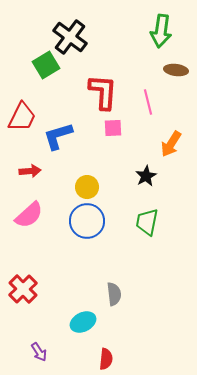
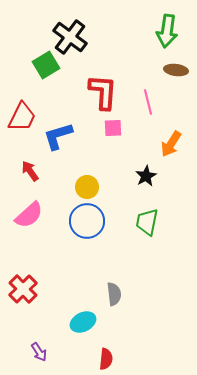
green arrow: moved 6 px right
red arrow: rotated 120 degrees counterclockwise
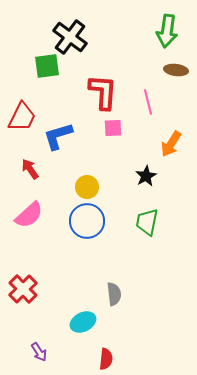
green square: moved 1 px right, 1 px down; rotated 24 degrees clockwise
red arrow: moved 2 px up
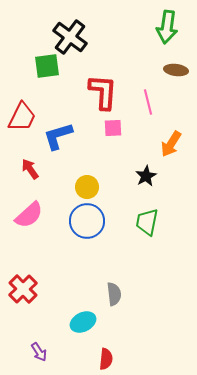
green arrow: moved 4 px up
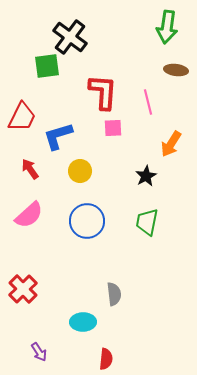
yellow circle: moved 7 px left, 16 px up
cyan ellipse: rotated 25 degrees clockwise
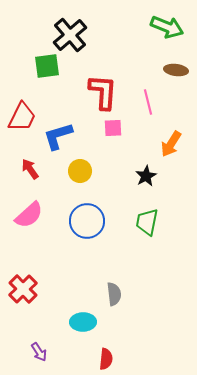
green arrow: rotated 76 degrees counterclockwise
black cross: moved 2 px up; rotated 12 degrees clockwise
